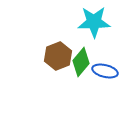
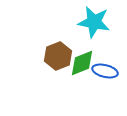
cyan star: rotated 12 degrees clockwise
green diamond: moved 1 px right, 1 px down; rotated 28 degrees clockwise
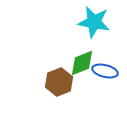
brown hexagon: moved 1 px right, 26 px down
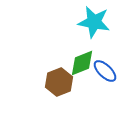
blue ellipse: rotated 30 degrees clockwise
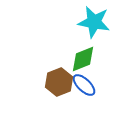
green diamond: moved 1 px right, 4 px up
blue ellipse: moved 21 px left, 14 px down
